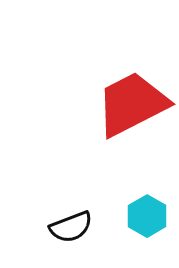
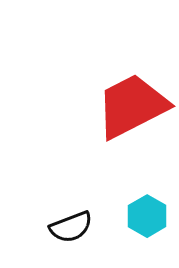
red trapezoid: moved 2 px down
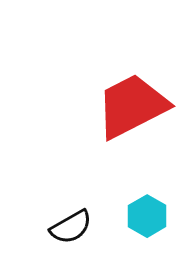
black semicircle: rotated 9 degrees counterclockwise
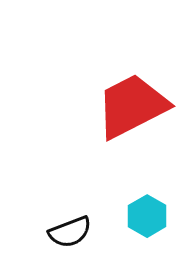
black semicircle: moved 1 px left, 5 px down; rotated 9 degrees clockwise
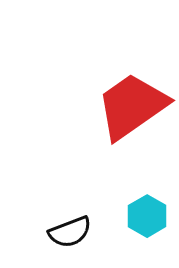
red trapezoid: rotated 8 degrees counterclockwise
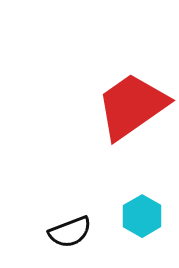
cyan hexagon: moved 5 px left
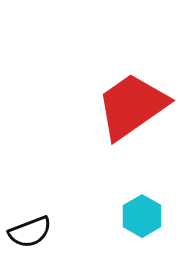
black semicircle: moved 40 px left
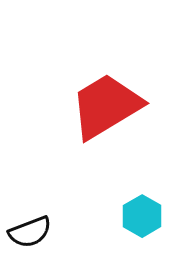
red trapezoid: moved 26 px left; rotated 4 degrees clockwise
